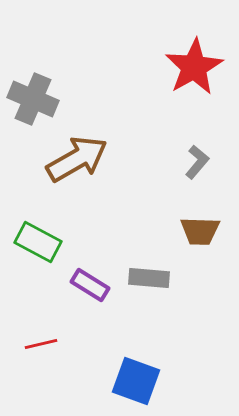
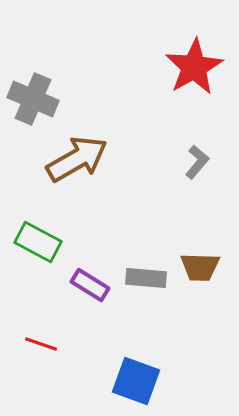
brown trapezoid: moved 36 px down
gray rectangle: moved 3 px left
red line: rotated 32 degrees clockwise
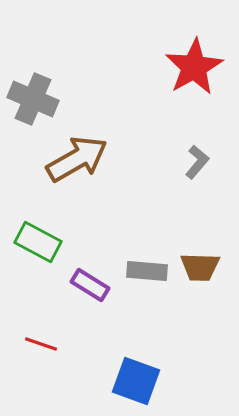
gray rectangle: moved 1 px right, 7 px up
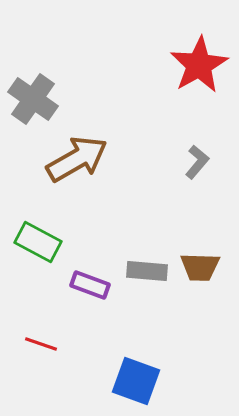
red star: moved 5 px right, 2 px up
gray cross: rotated 12 degrees clockwise
purple rectangle: rotated 12 degrees counterclockwise
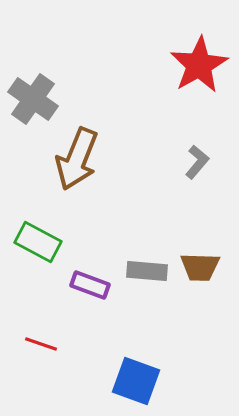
brown arrow: rotated 142 degrees clockwise
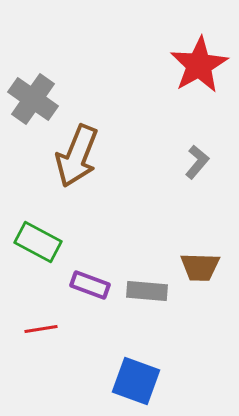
brown arrow: moved 3 px up
gray rectangle: moved 20 px down
red line: moved 15 px up; rotated 28 degrees counterclockwise
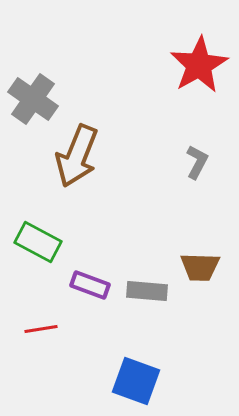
gray L-shape: rotated 12 degrees counterclockwise
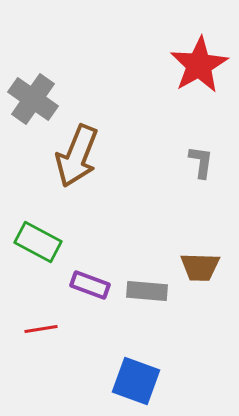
gray L-shape: moved 4 px right; rotated 20 degrees counterclockwise
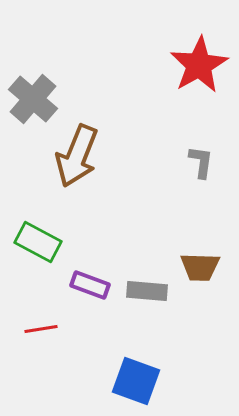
gray cross: rotated 6 degrees clockwise
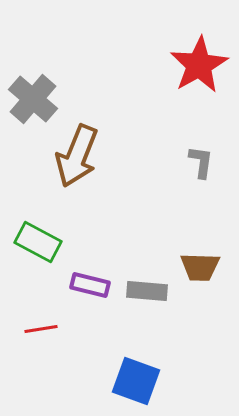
purple rectangle: rotated 6 degrees counterclockwise
